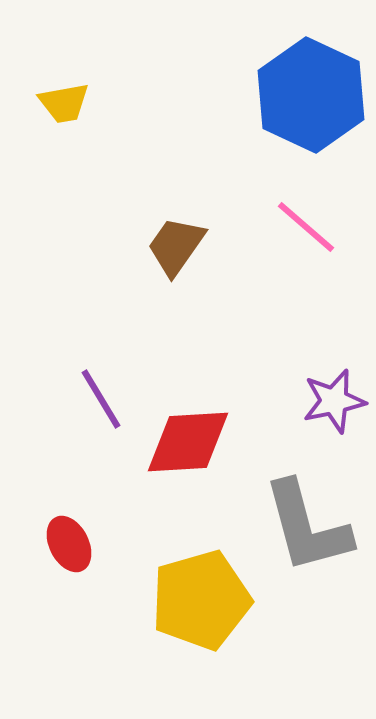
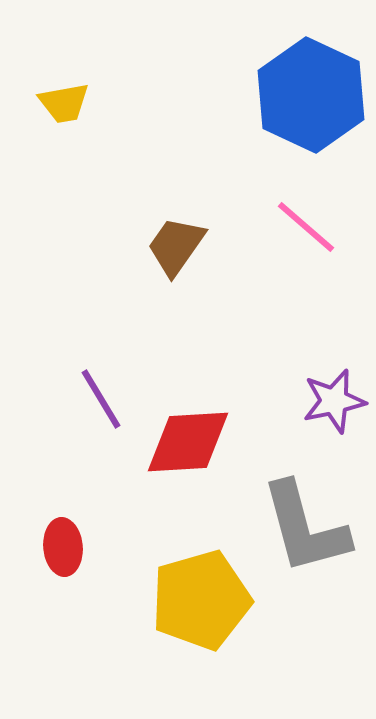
gray L-shape: moved 2 px left, 1 px down
red ellipse: moved 6 px left, 3 px down; rotated 22 degrees clockwise
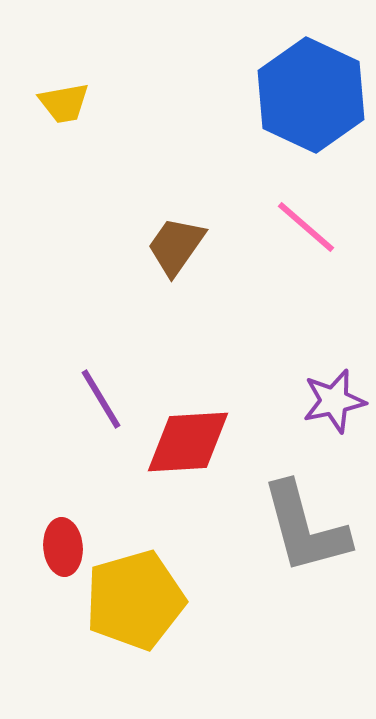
yellow pentagon: moved 66 px left
